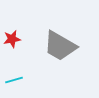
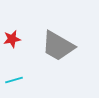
gray trapezoid: moved 2 px left
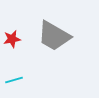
gray trapezoid: moved 4 px left, 10 px up
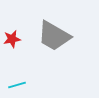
cyan line: moved 3 px right, 5 px down
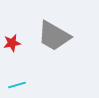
red star: moved 4 px down
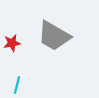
cyan line: rotated 60 degrees counterclockwise
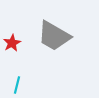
red star: rotated 18 degrees counterclockwise
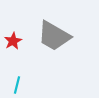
red star: moved 1 px right, 2 px up
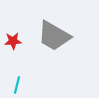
red star: rotated 24 degrees clockwise
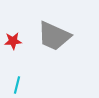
gray trapezoid: rotated 6 degrees counterclockwise
